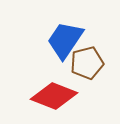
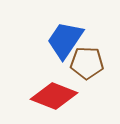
brown pentagon: rotated 16 degrees clockwise
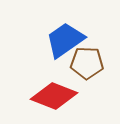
blue trapezoid: rotated 21 degrees clockwise
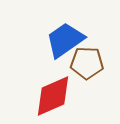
red diamond: moved 1 px left; rotated 45 degrees counterclockwise
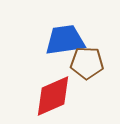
blue trapezoid: rotated 27 degrees clockwise
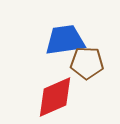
red diamond: moved 2 px right, 1 px down
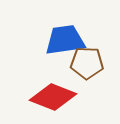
red diamond: moved 2 px left; rotated 45 degrees clockwise
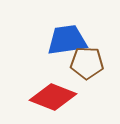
blue trapezoid: moved 2 px right
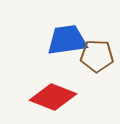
brown pentagon: moved 10 px right, 7 px up
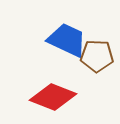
blue trapezoid: rotated 33 degrees clockwise
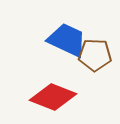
brown pentagon: moved 2 px left, 1 px up
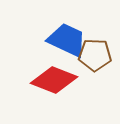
red diamond: moved 1 px right, 17 px up
